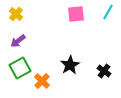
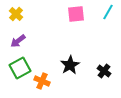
orange cross: rotated 21 degrees counterclockwise
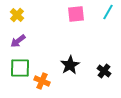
yellow cross: moved 1 px right, 1 px down
green square: rotated 30 degrees clockwise
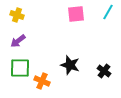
yellow cross: rotated 24 degrees counterclockwise
black star: rotated 24 degrees counterclockwise
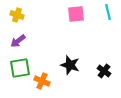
cyan line: rotated 42 degrees counterclockwise
green square: rotated 10 degrees counterclockwise
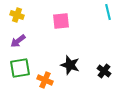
pink square: moved 15 px left, 7 px down
orange cross: moved 3 px right, 1 px up
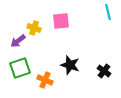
yellow cross: moved 17 px right, 13 px down
green square: rotated 10 degrees counterclockwise
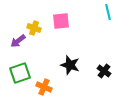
green square: moved 5 px down
orange cross: moved 1 px left, 7 px down
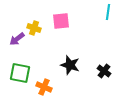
cyan line: rotated 21 degrees clockwise
purple arrow: moved 1 px left, 2 px up
green square: rotated 30 degrees clockwise
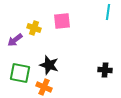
pink square: moved 1 px right
purple arrow: moved 2 px left, 1 px down
black star: moved 21 px left
black cross: moved 1 px right, 1 px up; rotated 32 degrees counterclockwise
